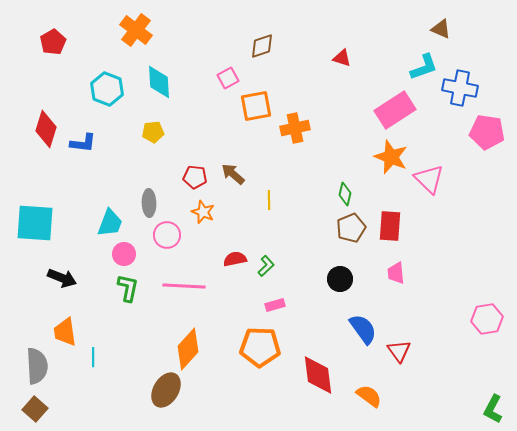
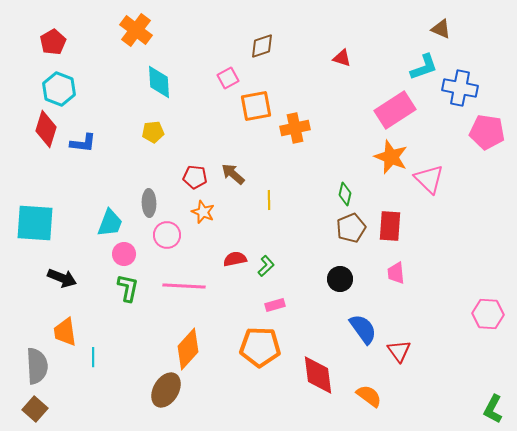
cyan hexagon at (107, 89): moved 48 px left
pink hexagon at (487, 319): moved 1 px right, 5 px up; rotated 12 degrees clockwise
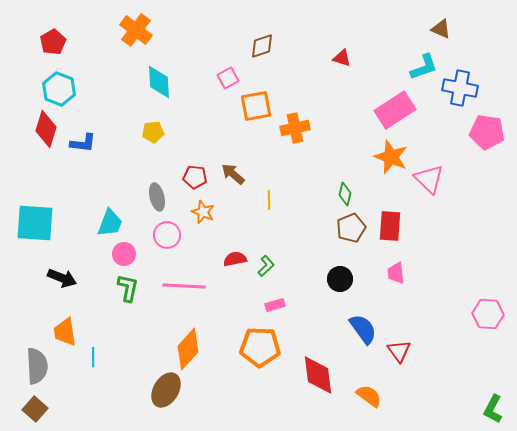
gray ellipse at (149, 203): moved 8 px right, 6 px up; rotated 12 degrees counterclockwise
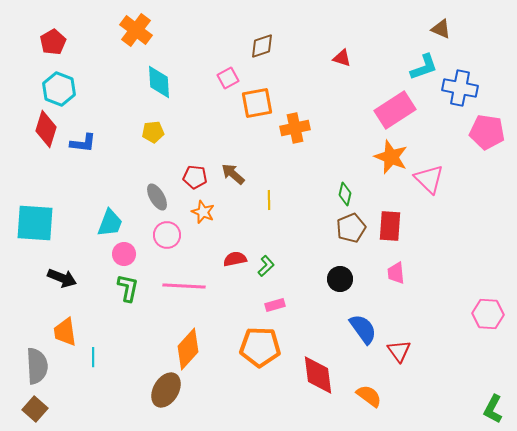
orange square at (256, 106): moved 1 px right, 3 px up
gray ellipse at (157, 197): rotated 16 degrees counterclockwise
